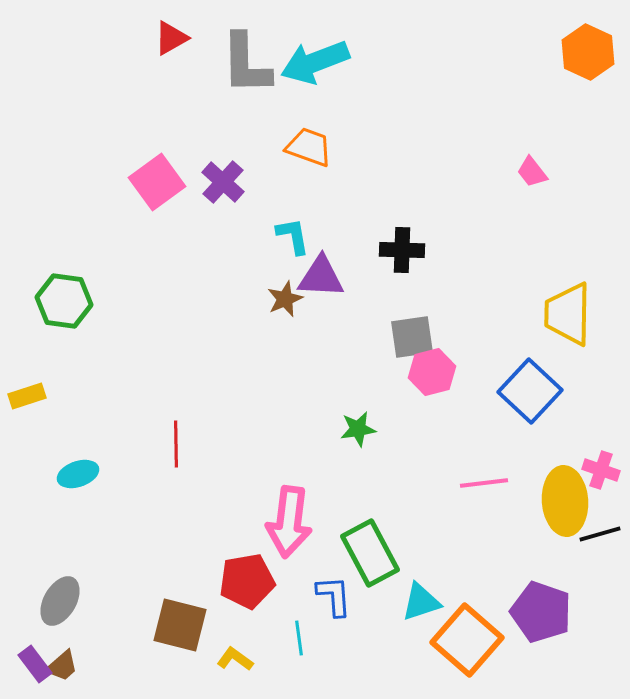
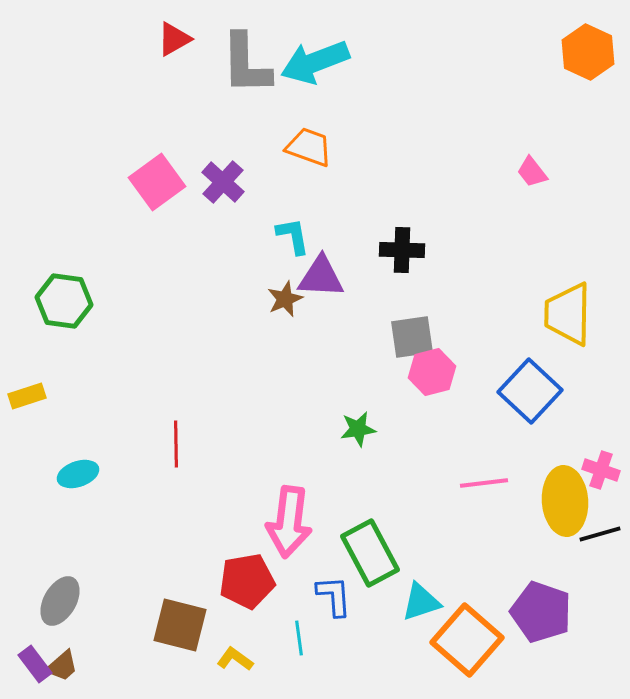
red triangle: moved 3 px right, 1 px down
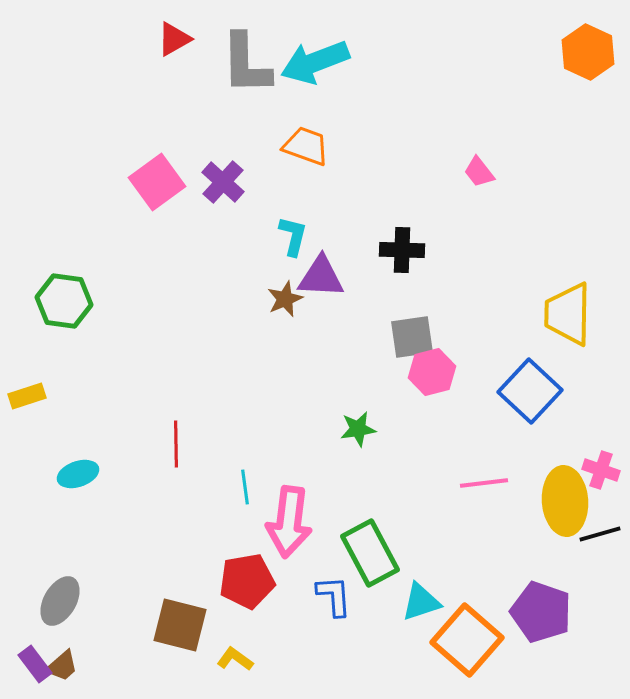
orange trapezoid: moved 3 px left, 1 px up
pink trapezoid: moved 53 px left
cyan L-shape: rotated 24 degrees clockwise
cyan line: moved 54 px left, 151 px up
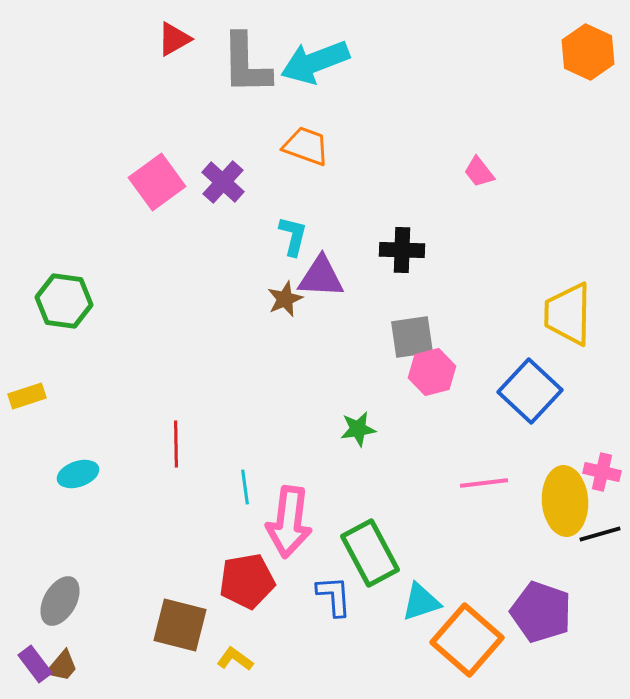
pink cross: moved 1 px right, 2 px down; rotated 6 degrees counterclockwise
brown trapezoid: rotated 9 degrees counterclockwise
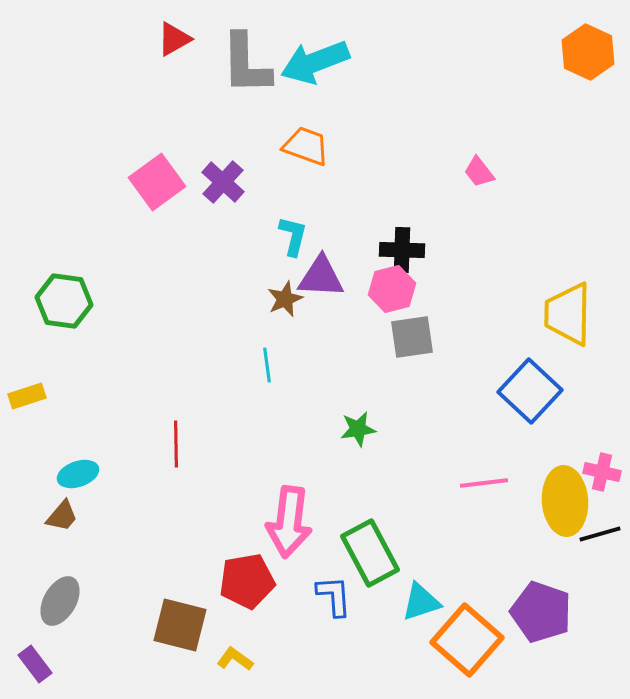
pink hexagon: moved 40 px left, 83 px up
cyan line: moved 22 px right, 122 px up
brown trapezoid: moved 150 px up
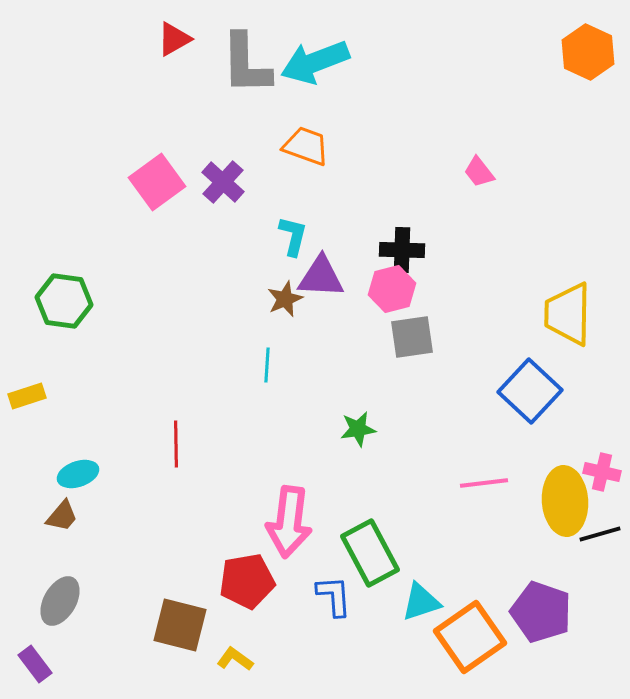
cyan line: rotated 12 degrees clockwise
orange square: moved 3 px right, 3 px up; rotated 14 degrees clockwise
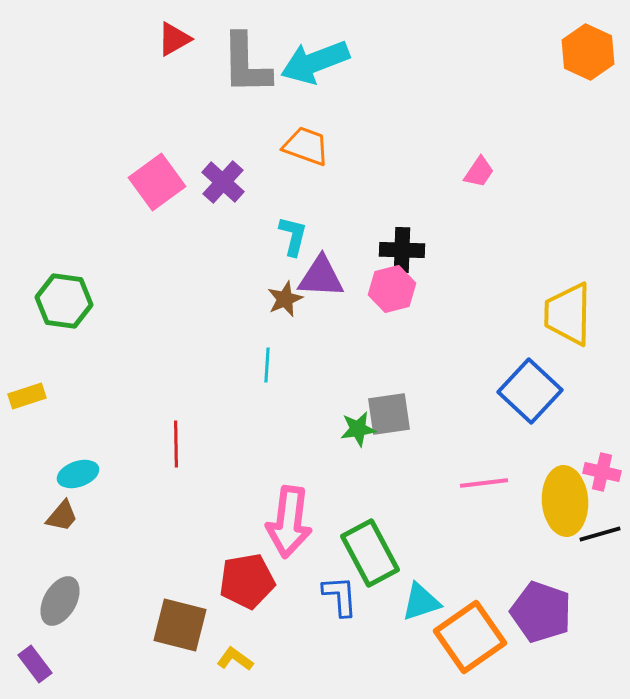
pink trapezoid: rotated 108 degrees counterclockwise
gray square: moved 23 px left, 77 px down
blue L-shape: moved 6 px right
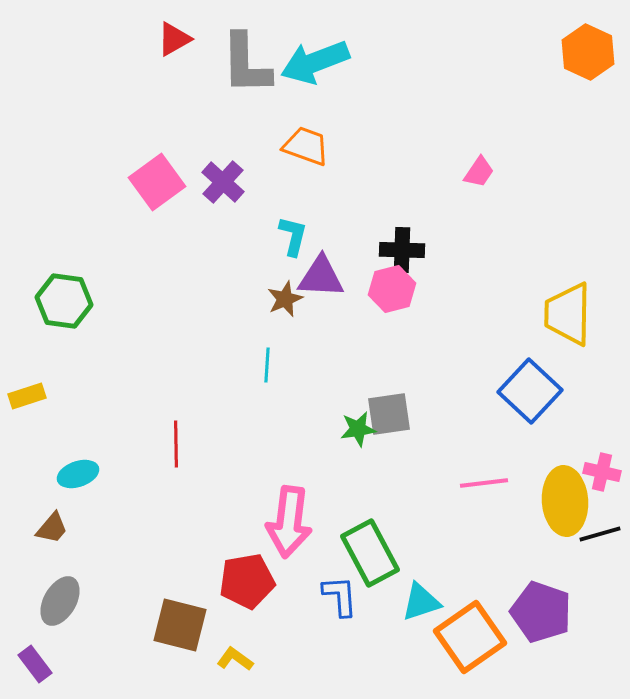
brown trapezoid: moved 10 px left, 12 px down
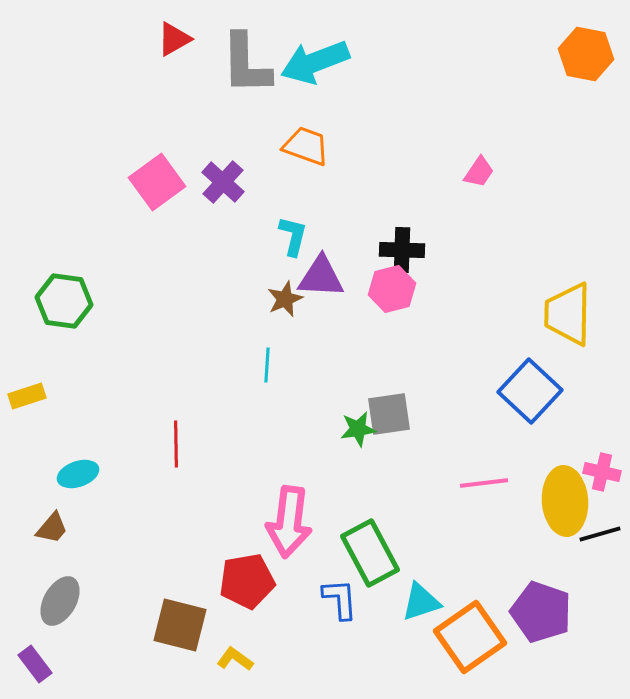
orange hexagon: moved 2 px left, 2 px down; rotated 14 degrees counterclockwise
blue L-shape: moved 3 px down
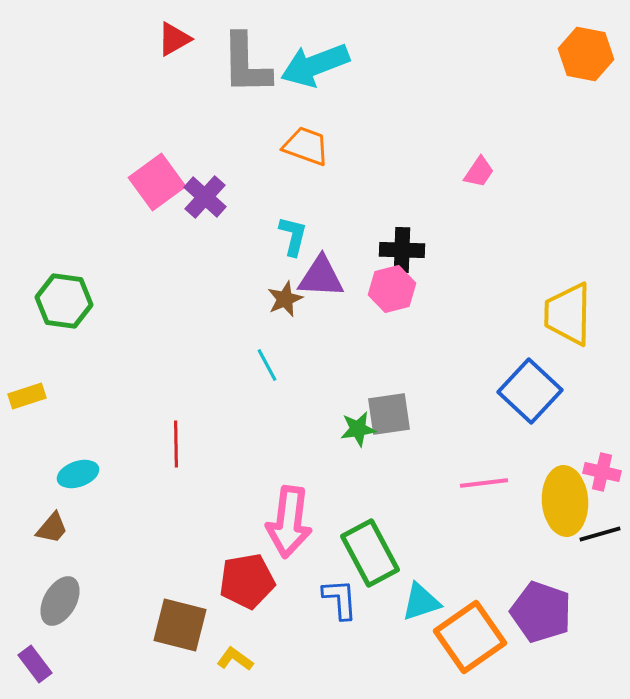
cyan arrow: moved 3 px down
purple cross: moved 18 px left, 15 px down
cyan line: rotated 32 degrees counterclockwise
